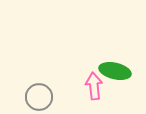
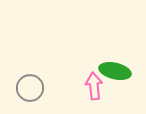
gray circle: moved 9 px left, 9 px up
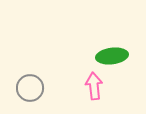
green ellipse: moved 3 px left, 15 px up; rotated 20 degrees counterclockwise
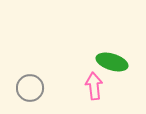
green ellipse: moved 6 px down; rotated 24 degrees clockwise
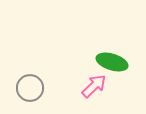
pink arrow: rotated 52 degrees clockwise
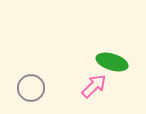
gray circle: moved 1 px right
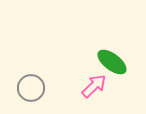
green ellipse: rotated 20 degrees clockwise
